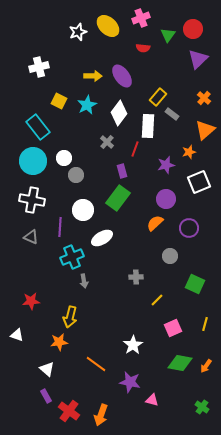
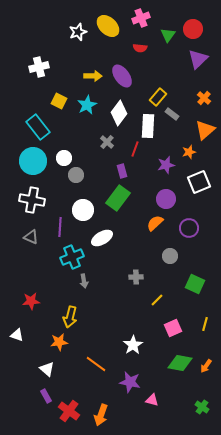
red semicircle at (143, 48): moved 3 px left
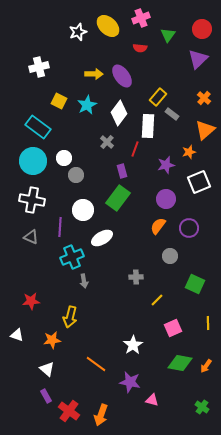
red circle at (193, 29): moved 9 px right
yellow arrow at (93, 76): moved 1 px right, 2 px up
cyan rectangle at (38, 127): rotated 15 degrees counterclockwise
orange semicircle at (155, 223): moved 3 px right, 3 px down; rotated 12 degrees counterclockwise
yellow line at (205, 324): moved 3 px right, 1 px up; rotated 16 degrees counterclockwise
orange star at (59, 342): moved 7 px left, 2 px up
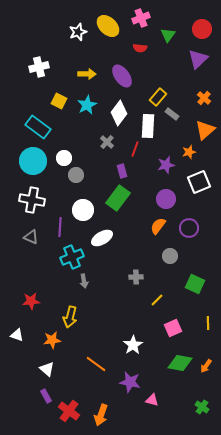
yellow arrow at (94, 74): moved 7 px left
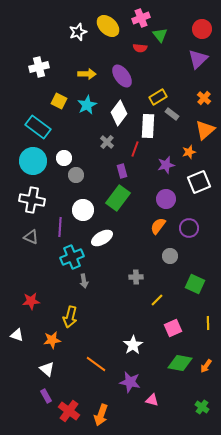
green triangle at (168, 35): moved 8 px left; rotated 14 degrees counterclockwise
yellow rectangle at (158, 97): rotated 18 degrees clockwise
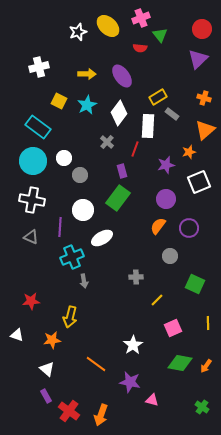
orange cross at (204, 98): rotated 24 degrees counterclockwise
gray circle at (76, 175): moved 4 px right
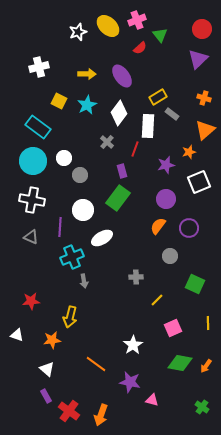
pink cross at (141, 18): moved 4 px left, 2 px down
red semicircle at (140, 48): rotated 48 degrees counterclockwise
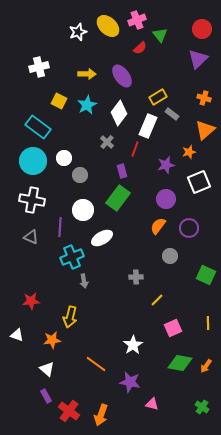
white rectangle at (148, 126): rotated 20 degrees clockwise
green square at (195, 284): moved 11 px right, 9 px up
pink triangle at (152, 400): moved 4 px down
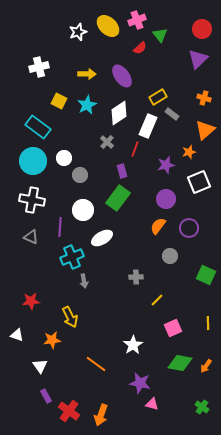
white diamond at (119, 113): rotated 20 degrees clockwise
yellow arrow at (70, 317): rotated 40 degrees counterclockwise
white triangle at (47, 369): moved 7 px left, 3 px up; rotated 14 degrees clockwise
purple star at (130, 382): moved 10 px right, 1 px down
